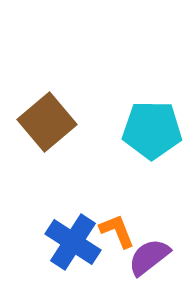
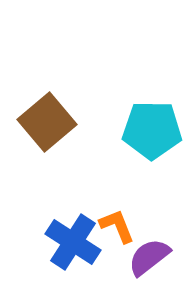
orange L-shape: moved 5 px up
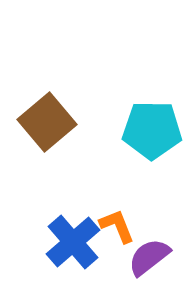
blue cross: rotated 16 degrees clockwise
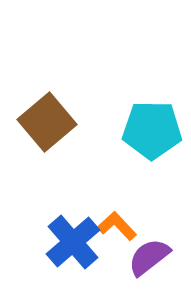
orange L-shape: rotated 21 degrees counterclockwise
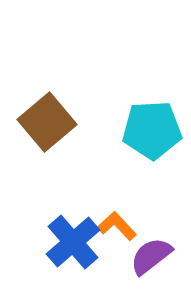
cyan pentagon: rotated 4 degrees counterclockwise
purple semicircle: moved 2 px right, 1 px up
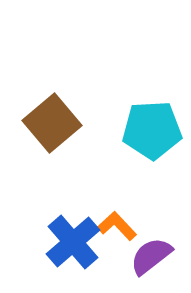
brown square: moved 5 px right, 1 px down
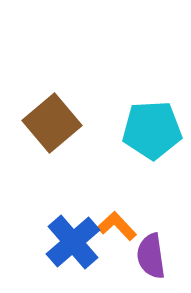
purple semicircle: rotated 60 degrees counterclockwise
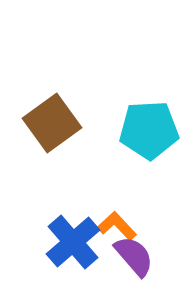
brown square: rotated 4 degrees clockwise
cyan pentagon: moved 3 px left
purple semicircle: moved 17 px left; rotated 147 degrees clockwise
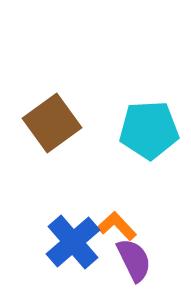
purple semicircle: moved 4 px down; rotated 15 degrees clockwise
